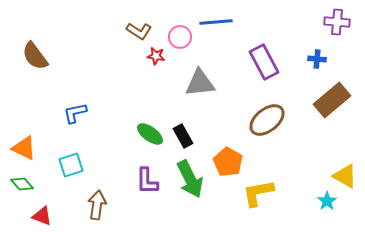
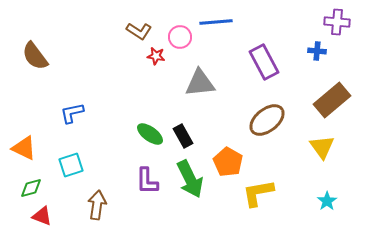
blue cross: moved 8 px up
blue L-shape: moved 3 px left
yellow triangle: moved 23 px left, 29 px up; rotated 24 degrees clockwise
green diamond: moved 9 px right, 4 px down; rotated 65 degrees counterclockwise
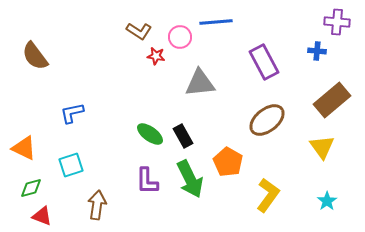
yellow L-shape: moved 10 px right, 2 px down; rotated 136 degrees clockwise
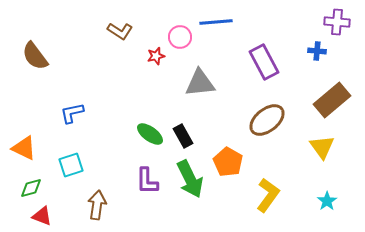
brown L-shape: moved 19 px left
red star: rotated 24 degrees counterclockwise
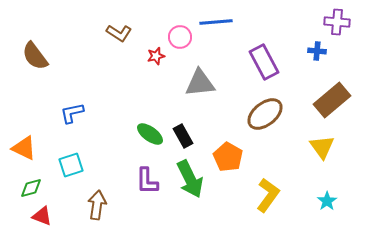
brown L-shape: moved 1 px left, 2 px down
brown ellipse: moved 2 px left, 6 px up
orange pentagon: moved 5 px up
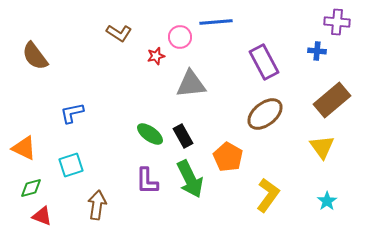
gray triangle: moved 9 px left, 1 px down
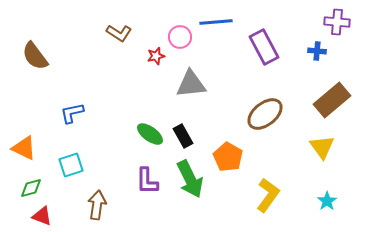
purple rectangle: moved 15 px up
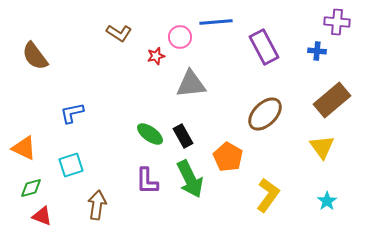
brown ellipse: rotated 6 degrees counterclockwise
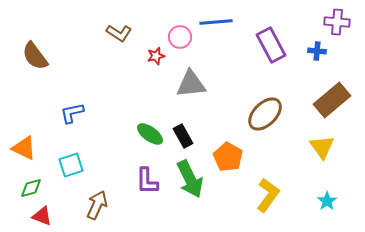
purple rectangle: moved 7 px right, 2 px up
brown arrow: rotated 16 degrees clockwise
